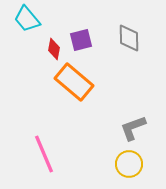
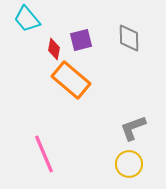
orange rectangle: moved 3 px left, 2 px up
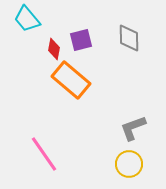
pink line: rotated 12 degrees counterclockwise
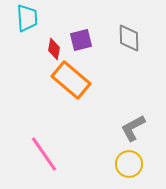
cyan trapezoid: moved 1 px up; rotated 144 degrees counterclockwise
gray L-shape: rotated 8 degrees counterclockwise
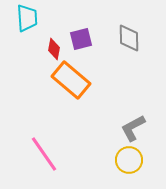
purple square: moved 1 px up
yellow circle: moved 4 px up
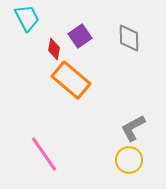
cyan trapezoid: rotated 24 degrees counterclockwise
purple square: moved 1 px left, 3 px up; rotated 20 degrees counterclockwise
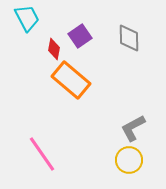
pink line: moved 2 px left
